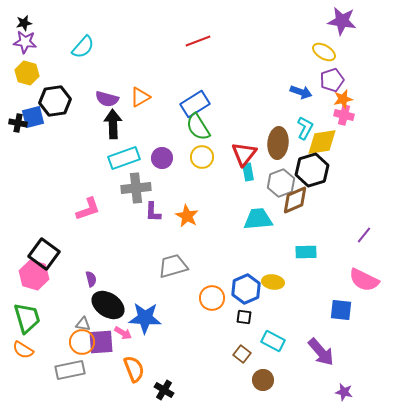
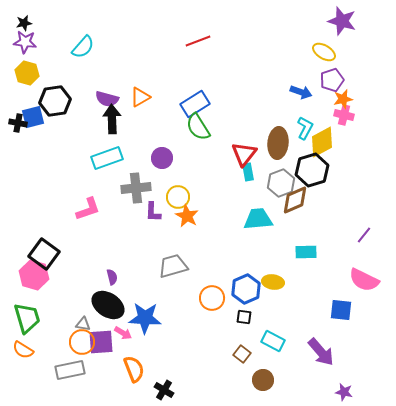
purple star at (342, 21): rotated 8 degrees clockwise
black arrow at (113, 124): moved 1 px left, 5 px up
yellow diamond at (322, 142): rotated 20 degrees counterclockwise
yellow circle at (202, 157): moved 24 px left, 40 px down
cyan rectangle at (124, 158): moved 17 px left
purple semicircle at (91, 279): moved 21 px right, 2 px up
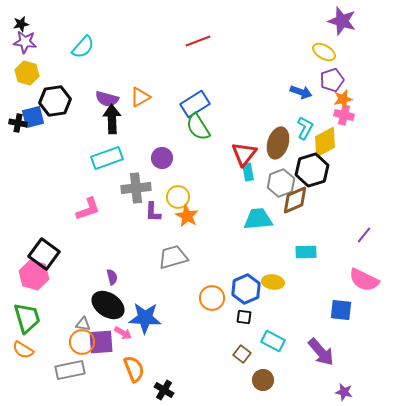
black star at (24, 23): moved 3 px left, 1 px down
yellow diamond at (322, 142): moved 3 px right
brown ellipse at (278, 143): rotated 12 degrees clockwise
gray trapezoid at (173, 266): moved 9 px up
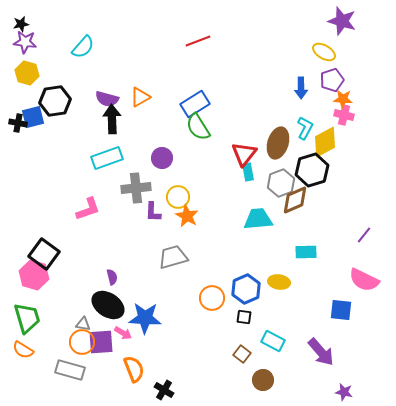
blue arrow at (301, 92): moved 4 px up; rotated 70 degrees clockwise
orange star at (343, 99): rotated 18 degrees clockwise
yellow ellipse at (273, 282): moved 6 px right
gray rectangle at (70, 370): rotated 28 degrees clockwise
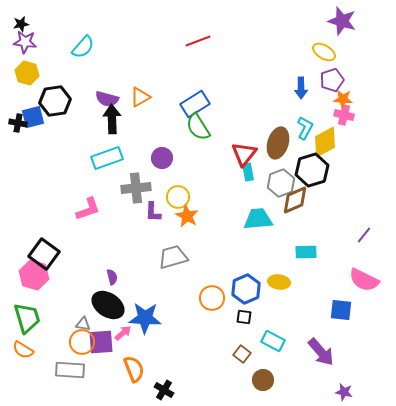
pink arrow at (123, 333): rotated 72 degrees counterclockwise
gray rectangle at (70, 370): rotated 12 degrees counterclockwise
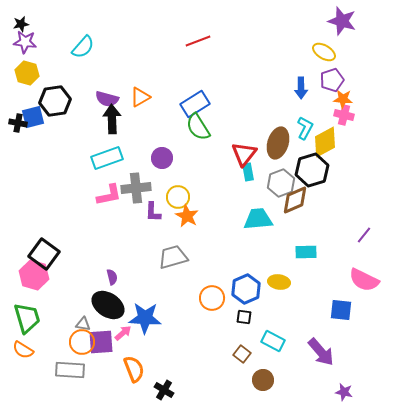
pink L-shape at (88, 209): moved 21 px right, 14 px up; rotated 8 degrees clockwise
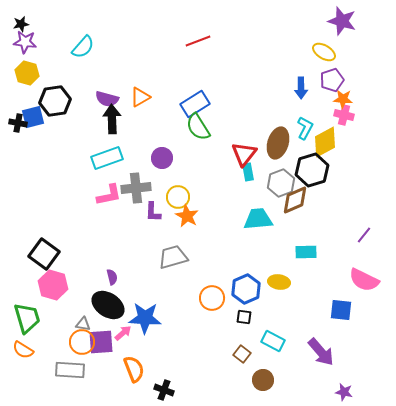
pink hexagon at (34, 275): moved 19 px right, 10 px down
black cross at (164, 390): rotated 12 degrees counterclockwise
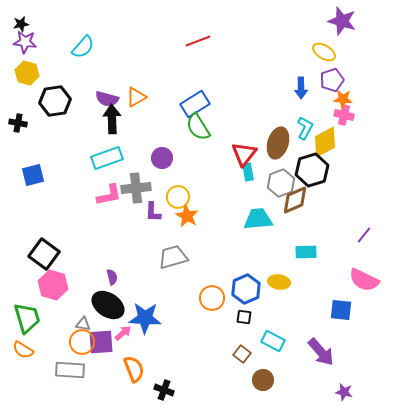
orange triangle at (140, 97): moved 4 px left
blue square at (33, 117): moved 58 px down
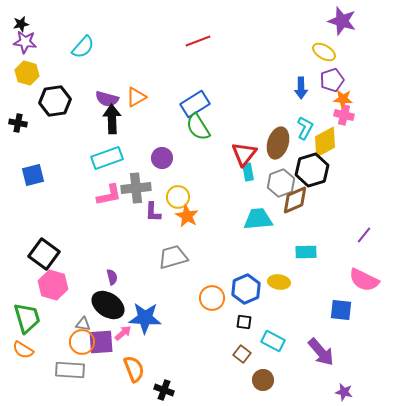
black square at (244, 317): moved 5 px down
